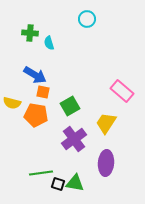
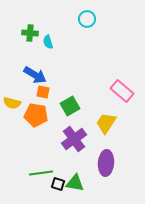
cyan semicircle: moved 1 px left, 1 px up
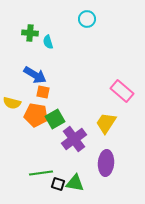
green square: moved 15 px left, 13 px down
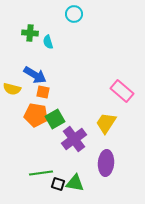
cyan circle: moved 13 px left, 5 px up
yellow semicircle: moved 14 px up
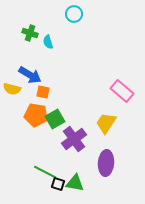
green cross: rotated 14 degrees clockwise
blue arrow: moved 5 px left
green line: moved 4 px right, 1 px up; rotated 35 degrees clockwise
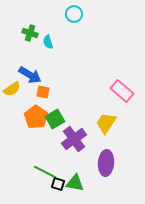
yellow semicircle: rotated 48 degrees counterclockwise
orange pentagon: moved 2 px down; rotated 25 degrees clockwise
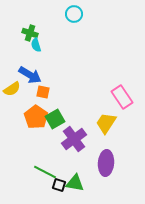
cyan semicircle: moved 12 px left, 3 px down
pink rectangle: moved 6 px down; rotated 15 degrees clockwise
black square: moved 1 px right, 1 px down
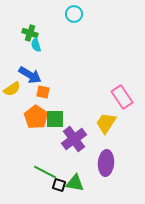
green square: rotated 30 degrees clockwise
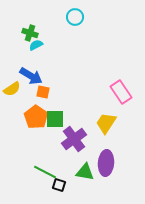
cyan circle: moved 1 px right, 3 px down
cyan semicircle: rotated 80 degrees clockwise
blue arrow: moved 1 px right, 1 px down
pink rectangle: moved 1 px left, 5 px up
green triangle: moved 10 px right, 11 px up
